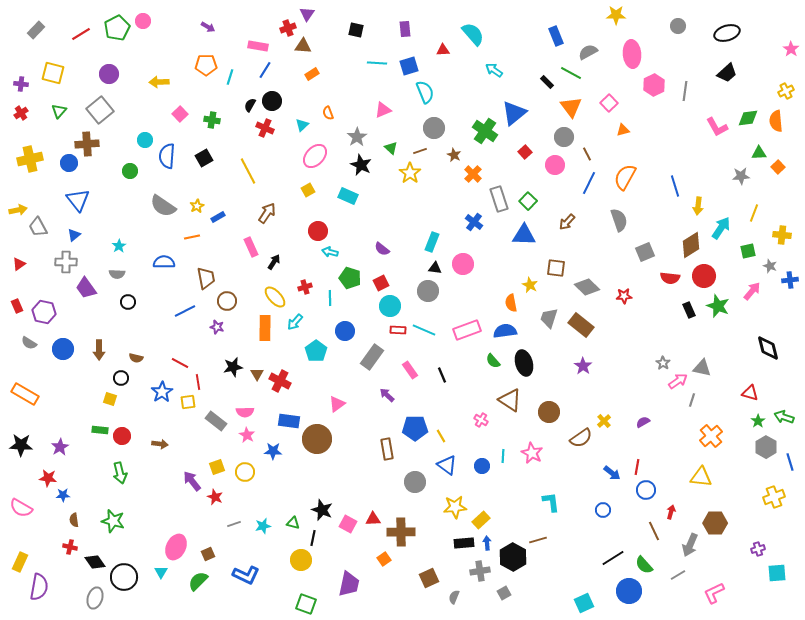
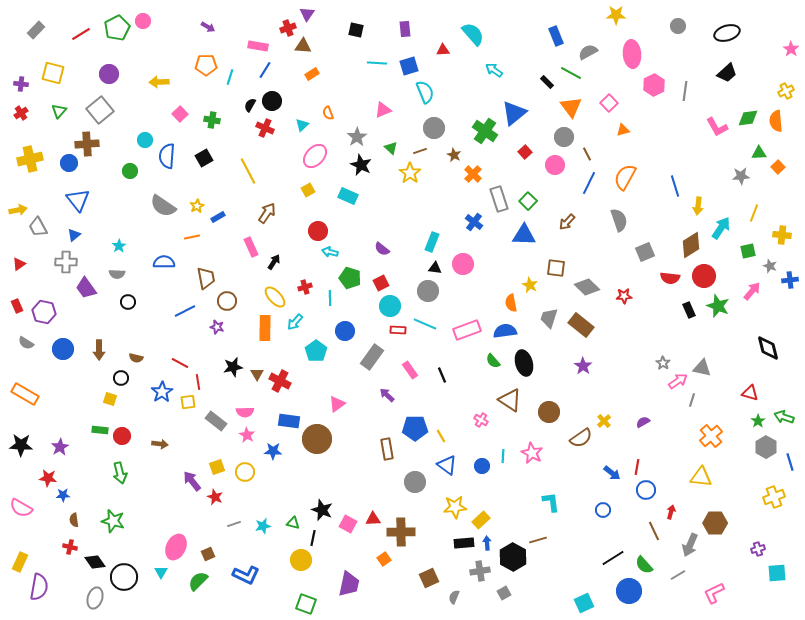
cyan line at (424, 330): moved 1 px right, 6 px up
gray semicircle at (29, 343): moved 3 px left
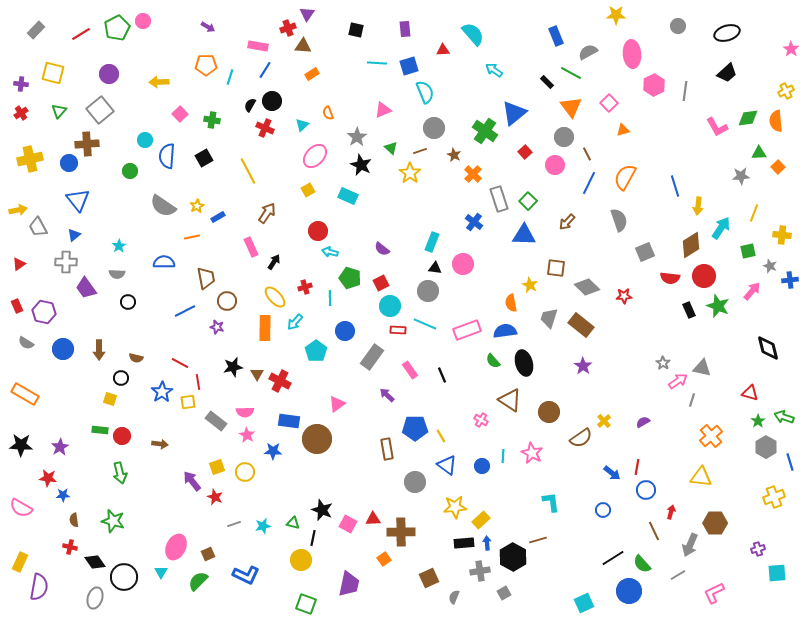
green semicircle at (644, 565): moved 2 px left, 1 px up
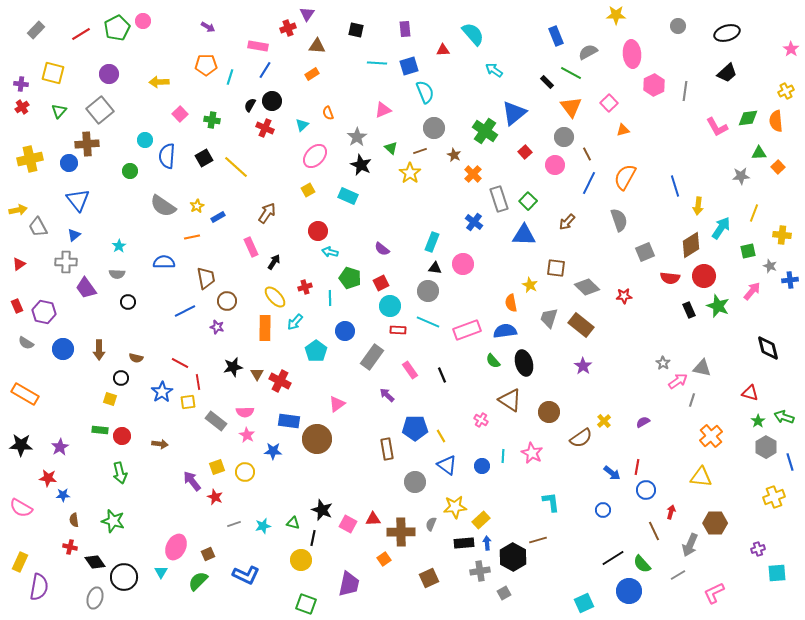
brown triangle at (303, 46): moved 14 px right
red cross at (21, 113): moved 1 px right, 6 px up
yellow line at (248, 171): moved 12 px left, 4 px up; rotated 20 degrees counterclockwise
cyan line at (425, 324): moved 3 px right, 2 px up
gray semicircle at (454, 597): moved 23 px left, 73 px up
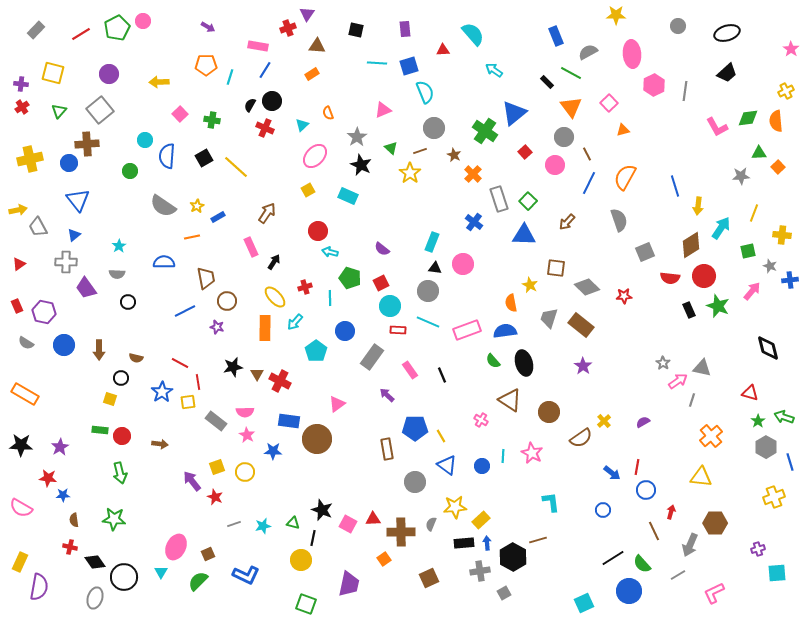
blue circle at (63, 349): moved 1 px right, 4 px up
green star at (113, 521): moved 1 px right, 2 px up; rotated 10 degrees counterclockwise
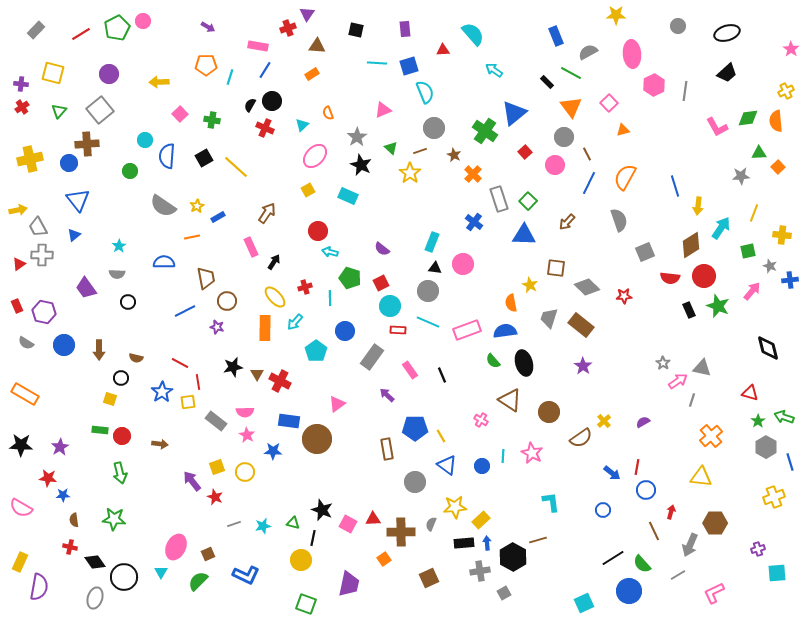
gray cross at (66, 262): moved 24 px left, 7 px up
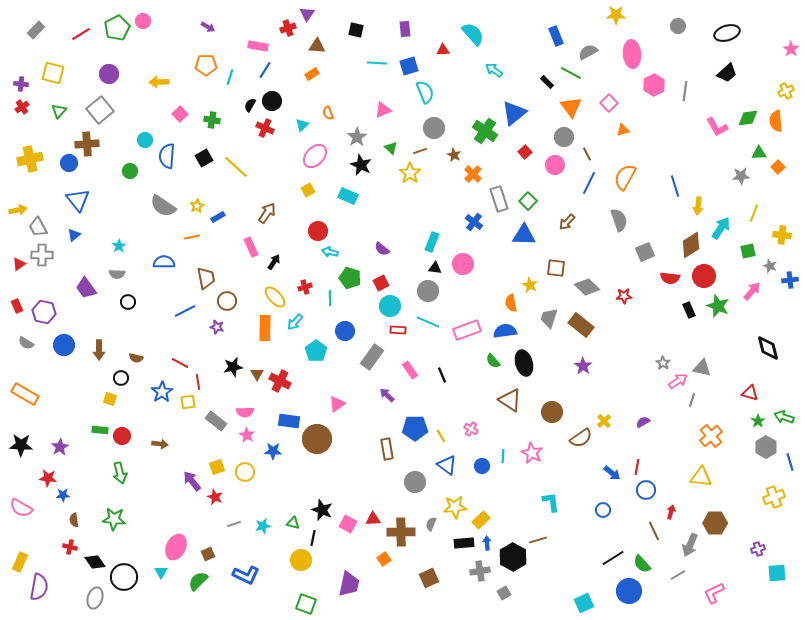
brown circle at (549, 412): moved 3 px right
pink cross at (481, 420): moved 10 px left, 9 px down
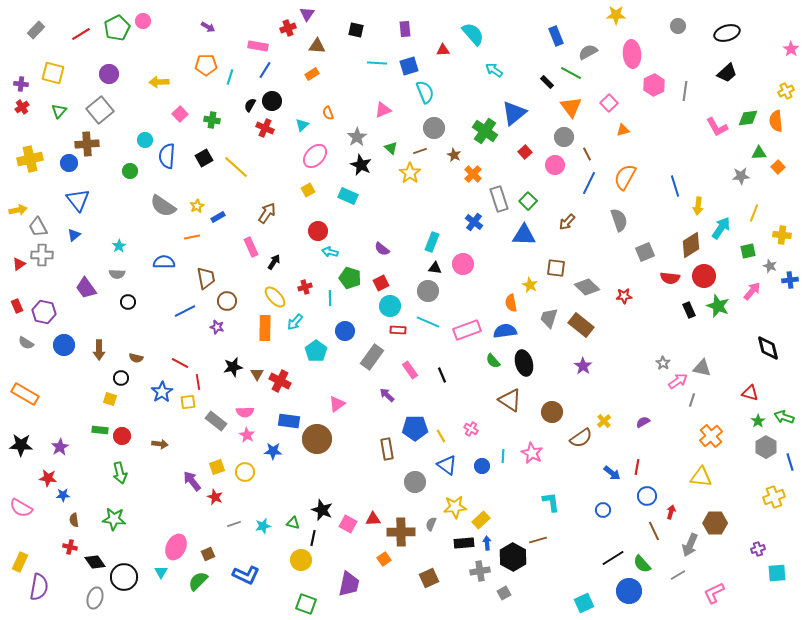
blue circle at (646, 490): moved 1 px right, 6 px down
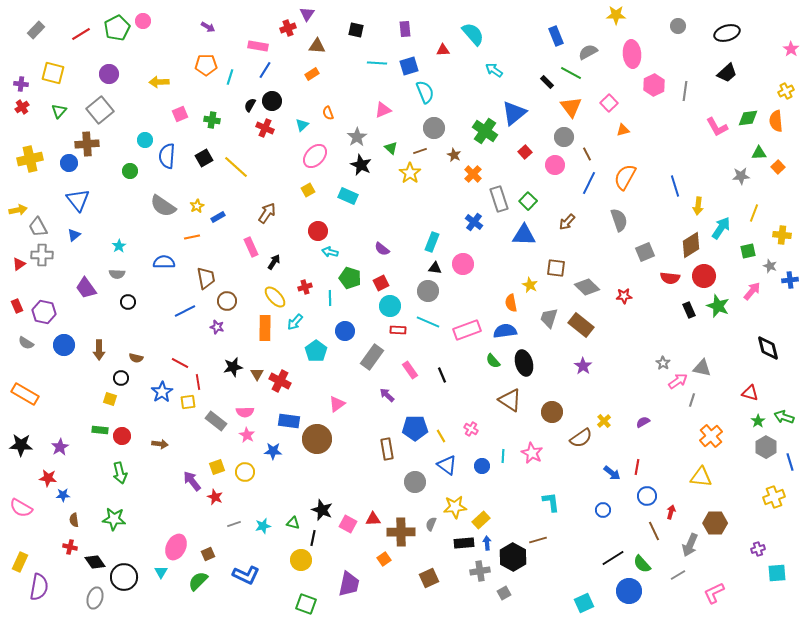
pink square at (180, 114): rotated 21 degrees clockwise
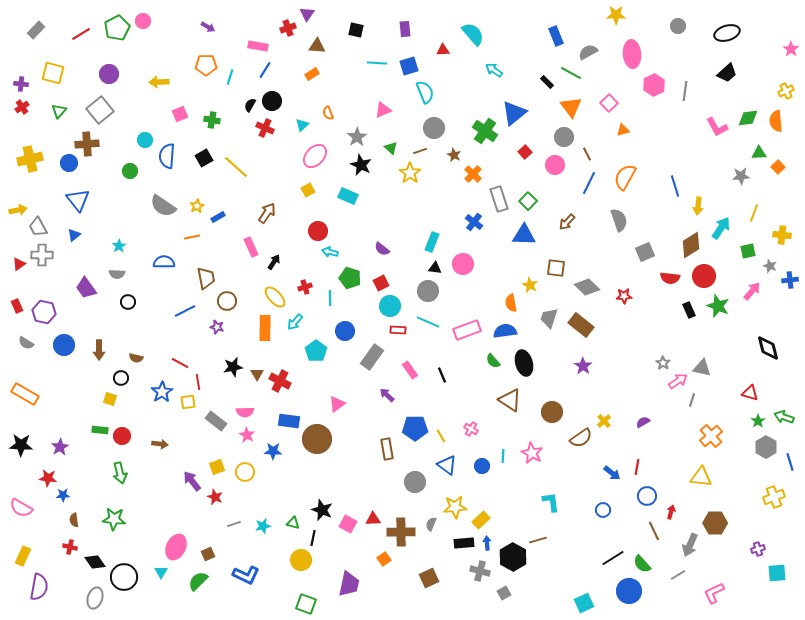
yellow rectangle at (20, 562): moved 3 px right, 6 px up
gray cross at (480, 571): rotated 24 degrees clockwise
